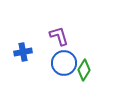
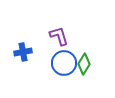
green diamond: moved 6 px up
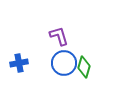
blue cross: moved 4 px left, 11 px down
green diamond: moved 3 px down; rotated 15 degrees counterclockwise
